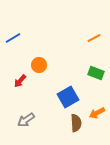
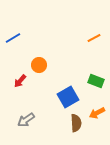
green rectangle: moved 8 px down
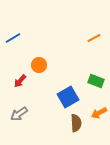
orange arrow: moved 2 px right
gray arrow: moved 7 px left, 6 px up
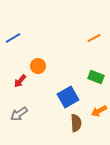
orange circle: moved 1 px left, 1 px down
green rectangle: moved 4 px up
orange arrow: moved 2 px up
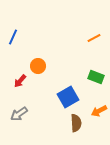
blue line: moved 1 px up; rotated 35 degrees counterclockwise
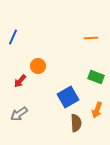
orange line: moved 3 px left; rotated 24 degrees clockwise
orange arrow: moved 2 px left, 1 px up; rotated 42 degrees counterclockwise
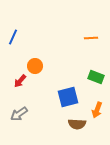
orange circle: moved 3 px left
blue square: rotated 15 degrees clockwise
brown semicircle: moved 1 px right, 1 px down; rotated 96 degrees clockwise
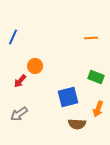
orange arrow: moved 1 px right, 1 px up
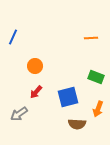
red arrow: moved 16 px right, 11 px down
